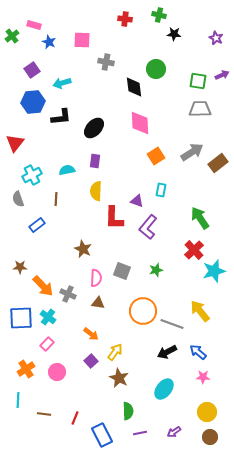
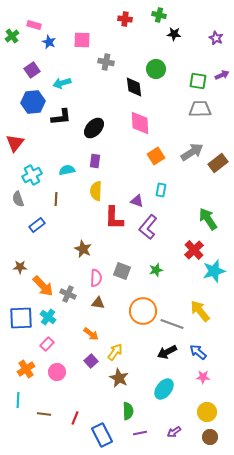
green arrow at (200, 218): moved 8 px right, 1 px down
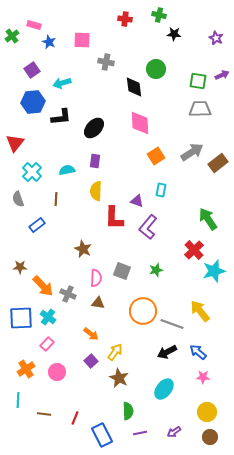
cyan cross at (32, 175): moved 3 px up; rotated 18 degrees counterclockwise
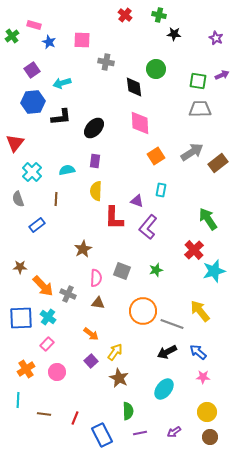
red cross at (125, 19): moved 4 px up; rotated 32 degrees clockwise
brown star at (83, 249): rotated 18 degrees clockwise
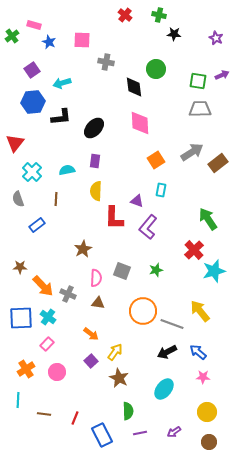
orange square at (156, 156): moved 4 px down
brown circle at (210, 437): moved 1 px left, 5 px down
